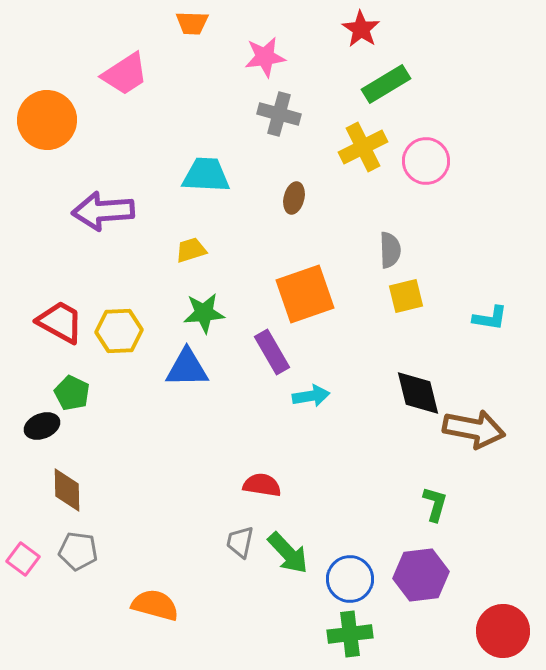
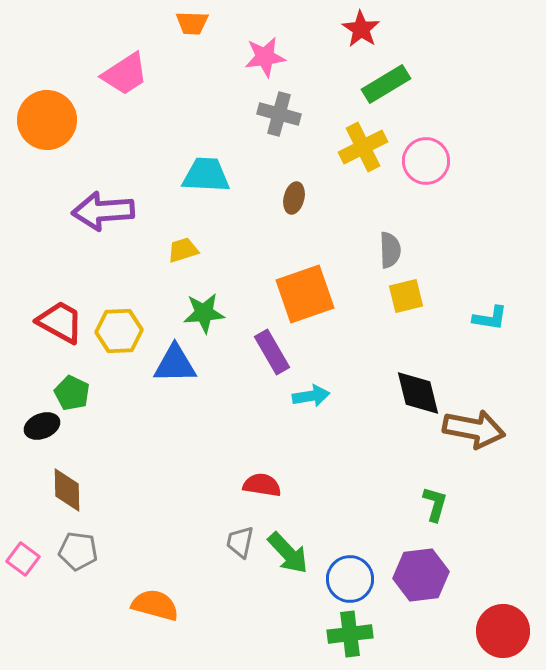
yellow trapezoid: moved 8 px left
blue triangle: moved 12 px left, 4 px up
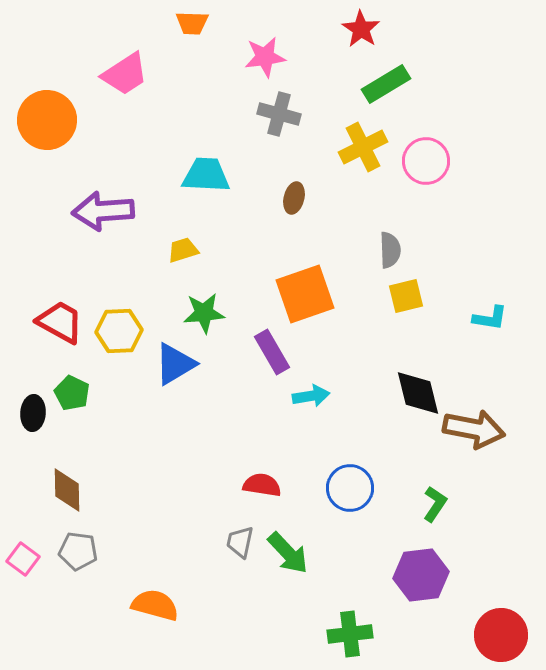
blue triangle: rotated 30 degrees counterclockwise
black ellipse: moved 9 px left, 13 px up; rotated 64 degrees counterclockwise
green L-shape: rotated 18 degrees clockwise
blue circle: moved 91 px up
red circle: moved 2 px left, 4 px down
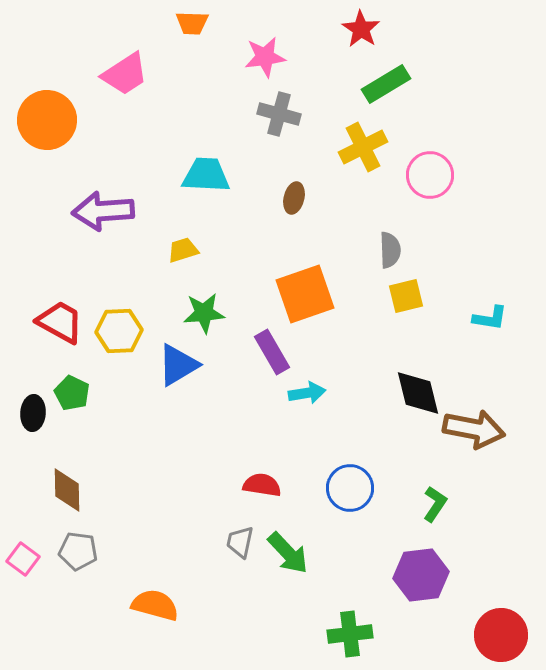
pink circle: moved 4 px right, 14 px down
blue triangle: moved 3 px right, 1 px down
cyan arrow: moved 4 px left, 3 px up
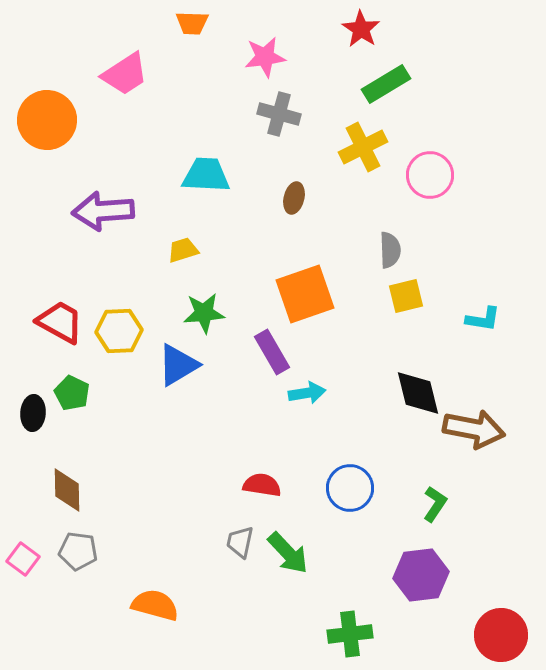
cyan L-shape: moved 7 px left, 1 px down
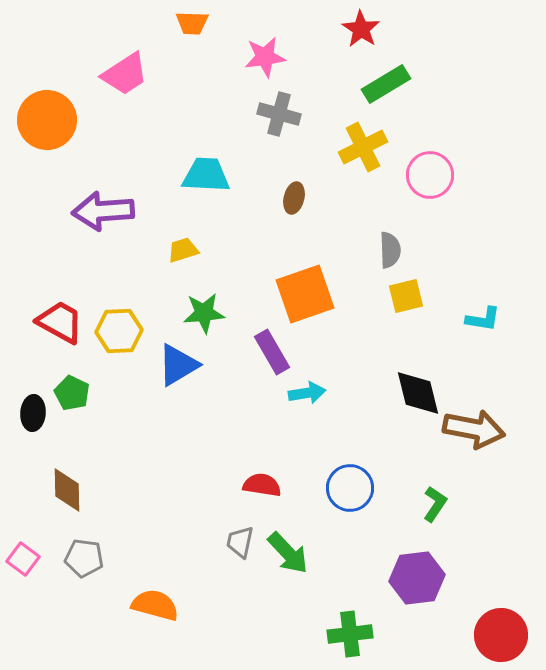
gray pentagon: moved 6 px right, 7 px down
purple hexagon: moved 4 px left, 3 px down
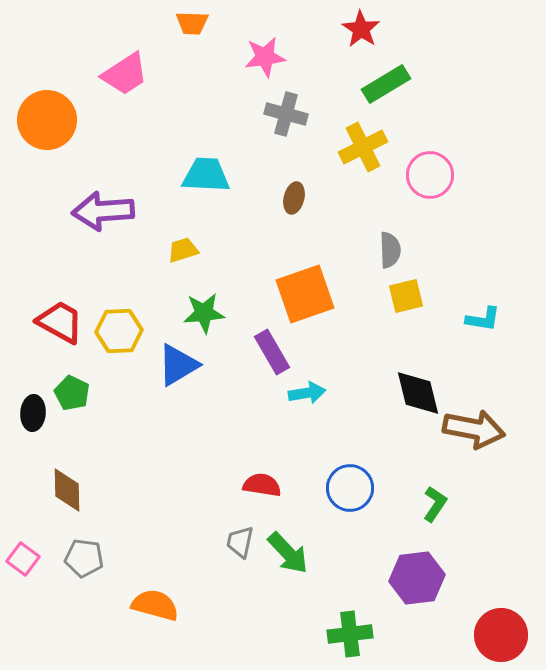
gray cross: moved 7 px right
